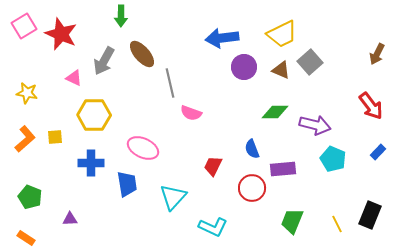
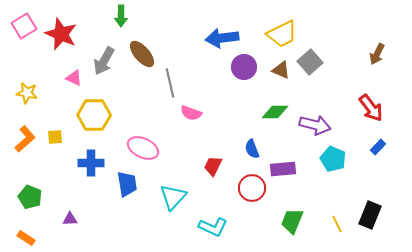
red arrow: moved 2 px down
blue rectangle: moved 5 px up
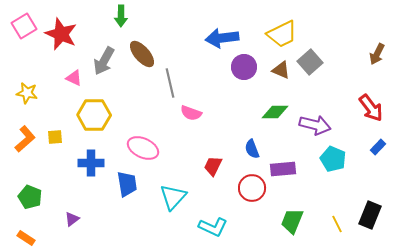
purple triangle: moved 2 px right; rotated 35 degrees counterclockwise
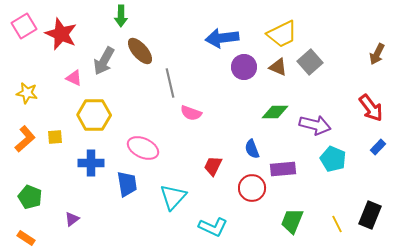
brown ellipse: moved 2 px left, 3 px up
brown triangle: moved 3 px left, 3 px up
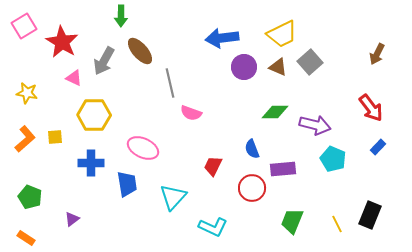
red star: moved 1 px right, 8 px down; rotated 8 degrees clockwise
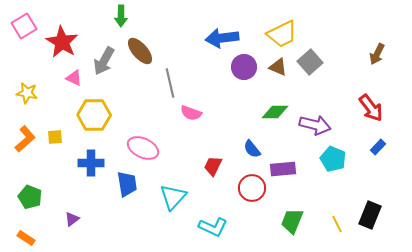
blue semicircle: rotated 18 degrees counterclockwise
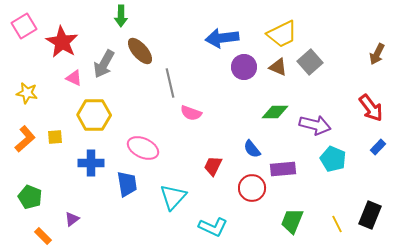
gray arrow: moved 3 px down
orange rectangle: moved 17 px right, 2 px up; rotated 12 degrees clockwise
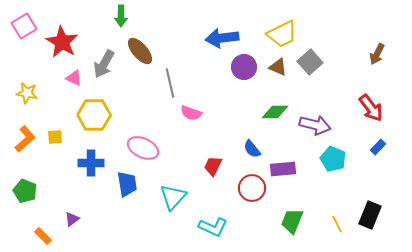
green pentagon: moved 5 px left, 6 px up
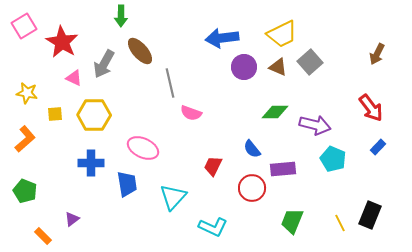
yellow square: moved 23 px up
yellow line: moved 3 px right, 1 px up
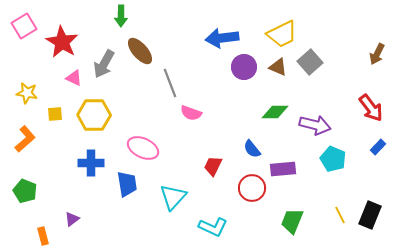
gray line: rotated 8 degrees counterclockwise
yellow line: moved 8 px up
orange rectangle: rotated 30 degrees clockwise
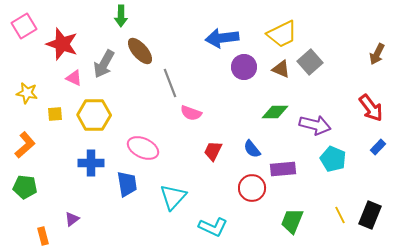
red star: moved 2 px down; rotated 12 degrees counterclockwise
brown triangle: moved 3 px right, 2 px down
orange L-shape: moved 6 px down
red trapezoid: moved 15 px up
green pentagon: moved 4 px up; rotated 15 degrees counterclockwise
